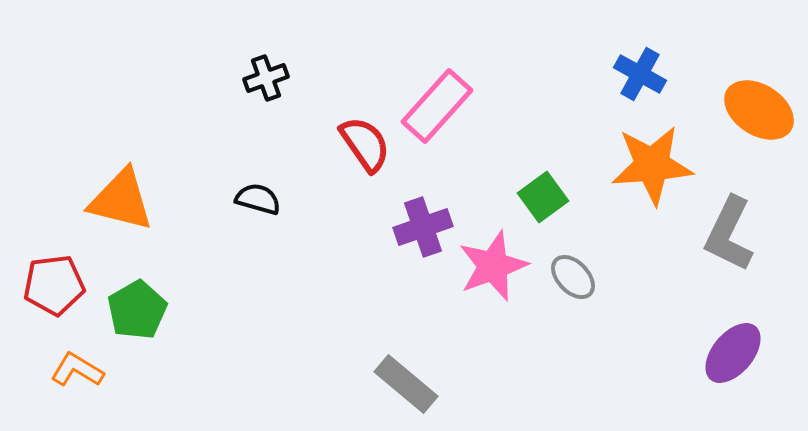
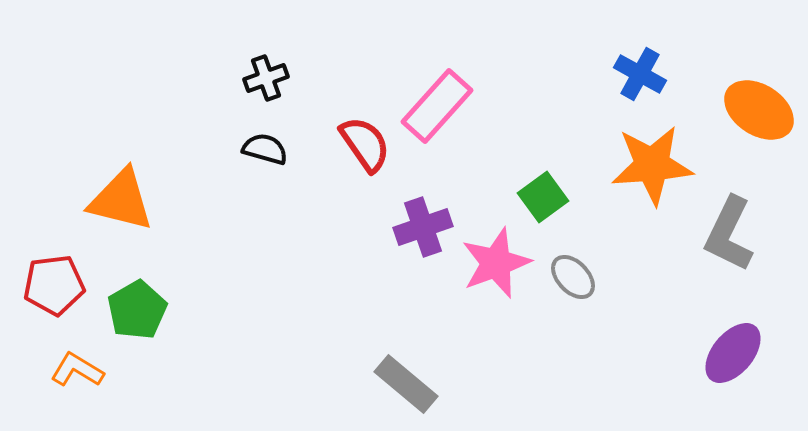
black semicircle: moved 7 px right, 50 px up
pink star: moved 3 px right, 3 px up
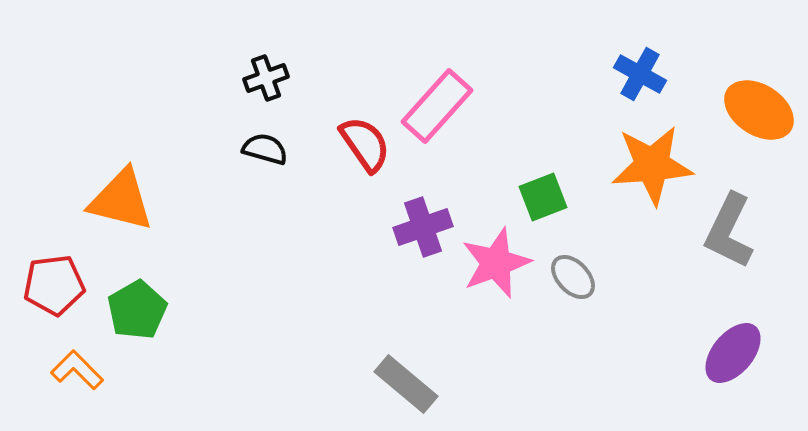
green square: rotated 15 degrees clockwise
gray L-shape: moved 3 px up
orange L-shape: rotated 14 degrees clockwise
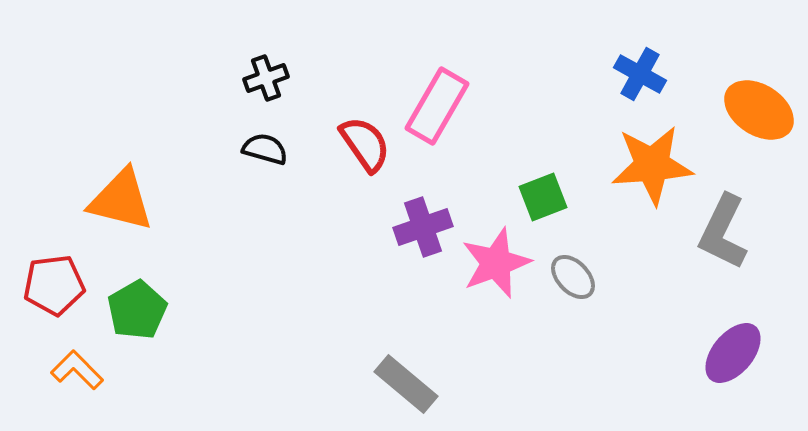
pink rectangle: rotated 12 degrees counterclockwise
gray L-shape: moved 6 px left, 1 px down
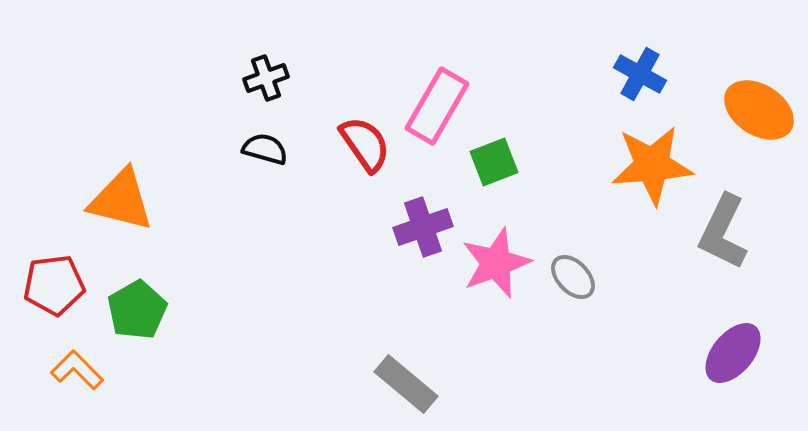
green square: moved 49 px left, 35 px up
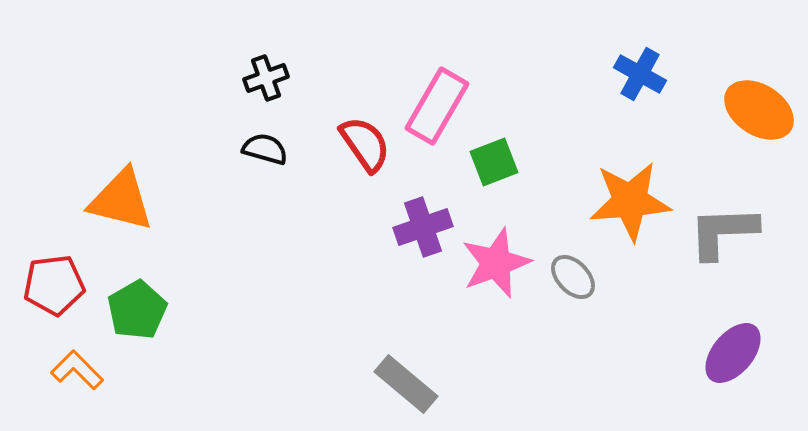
orange star: moved 22 px left, 36 px down
gray L-shape: rotated 62 degrees clockwise
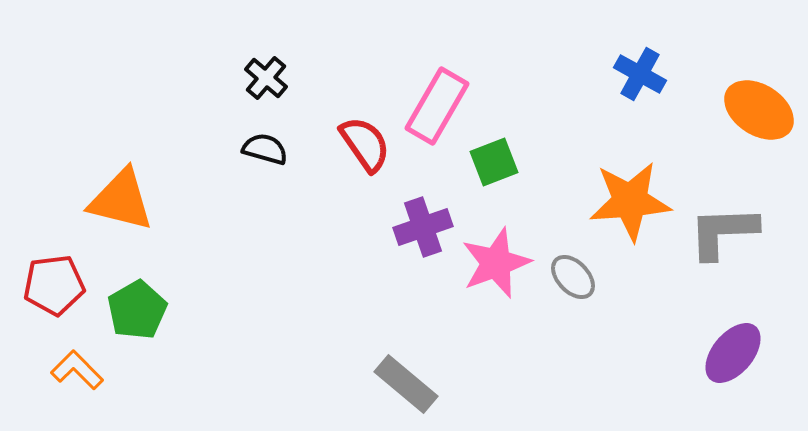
black cross: rotated 30 degrees counterclockwise
